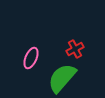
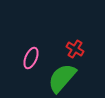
red cross: rotated 30 degrees counterclockwise
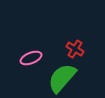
pink ellipse: rotated 45 degrees clockwise
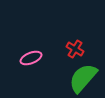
green semicircle: moved 21 px right
